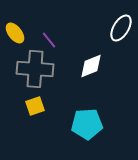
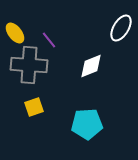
gray cross: moved 6 px left, 4 px up
yellow square: moved 1 px left, 1 px down
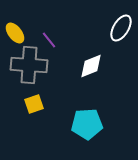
yellow square: moved 3 px up
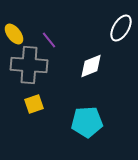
yellow ellipse: moved 1 px left, 1 px down
cyan pentagon: moved 2 px up
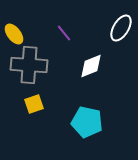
purple line: moved 15 px right, 7 px up
cyan pentagon: rotated 16 degrees clockwise
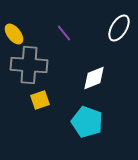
white ellipse: moved 2 px left
white diamond: moved 3 px right, 12 px down
yellow square: moved 6 px right, 4 px up
cyan pentagon: rotated 8 degrees clockwise
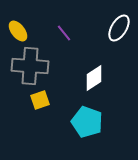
yellow ellipse: moved 4 px right, 3 px up
gray cross: moved 1 px right, 1 px down
white diamond: rotated 12 degrees counterclockwise
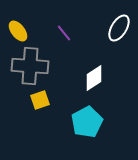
cyan pentagon: rotated 24 degrees clockwise
